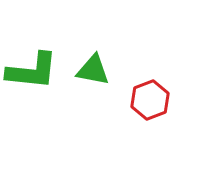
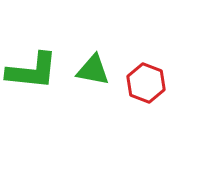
red hexagon: moved 4 px left, 17 px up; rotated 18 degrees counterclockwise
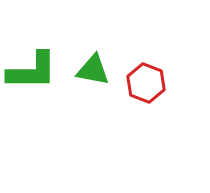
green L-shape: rotated 6 degrees counterclockwise
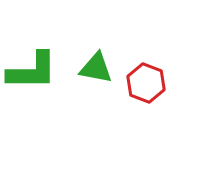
green triangle: moved 3 px right, 2 px up
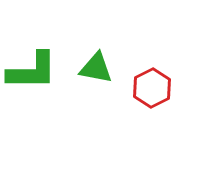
red hexagon: moved 6 px right, 5 px down; rotated 12 degrees clockwise
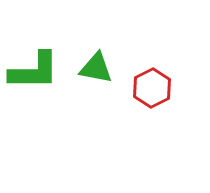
green L-shape: moved 2 px right
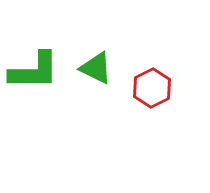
green triangle: rotated 15 degrees clockwise
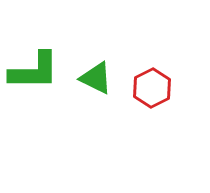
green triangle: moved 10 px down
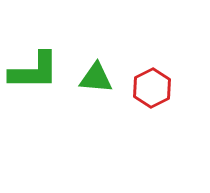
green triangle: rotated 21 degrees counterclockwise
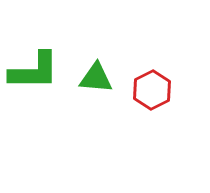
red hexagon: moved 2 px down
